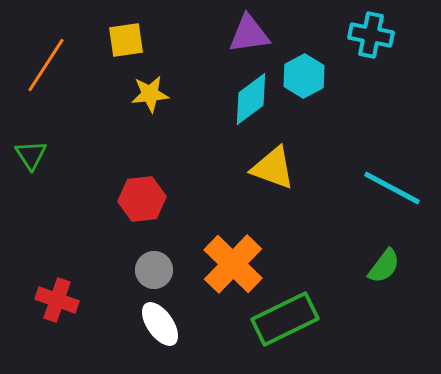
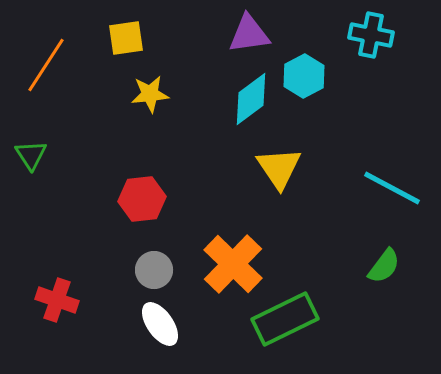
yellow square: moved 2 px up
yellow triangle: moved 6 px right; rotated 36 degrees clockwise
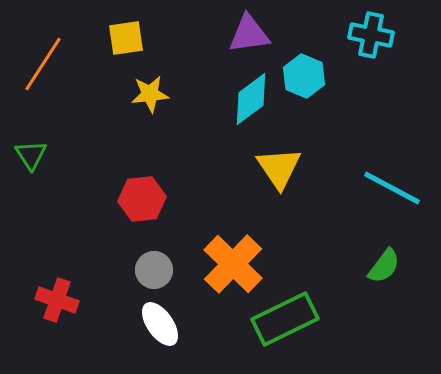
orange line: moved 3 px left, 1 px up
cyan hexagon: rotated 9 degrees counterclockwise
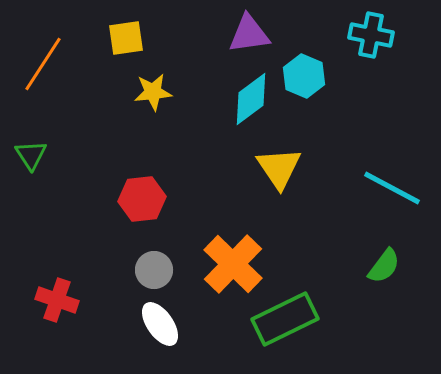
yellow star: moved 3 px right, 2 px up
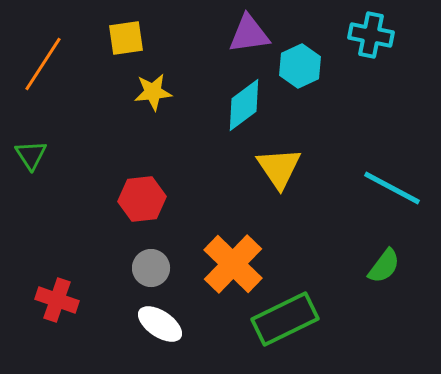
cyan hexagon: moved 4 px left, 10 px up; rotated 12 degrees clockwise
cyan diamond: moved 7 px left, 6 px down
gray circle: moved 3 px left, 2 px up
white ellipse: rotated 21 degrees counterclockwise
